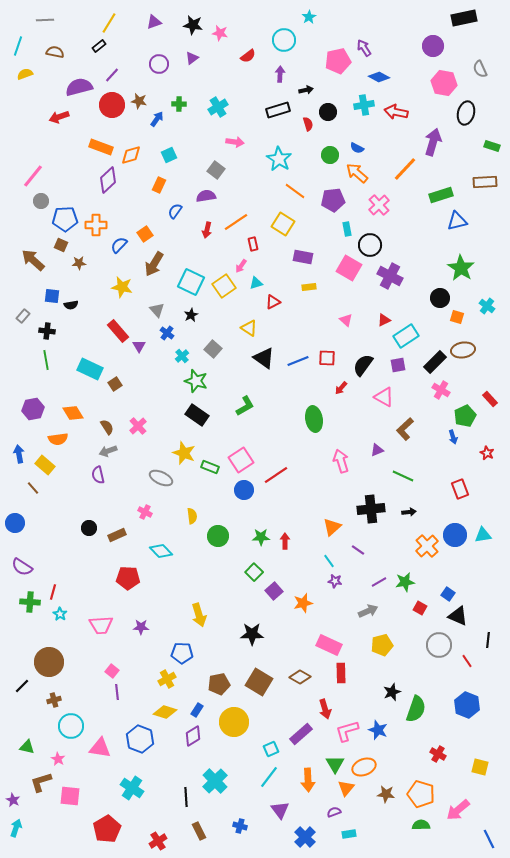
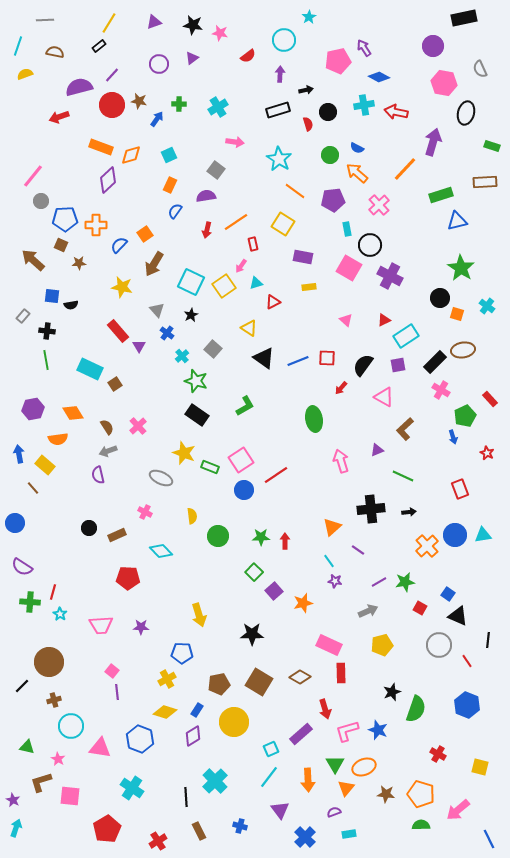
orange rectangle at (159, 185): moved 11 px right
orange square at (457, 317): moved 3 px up
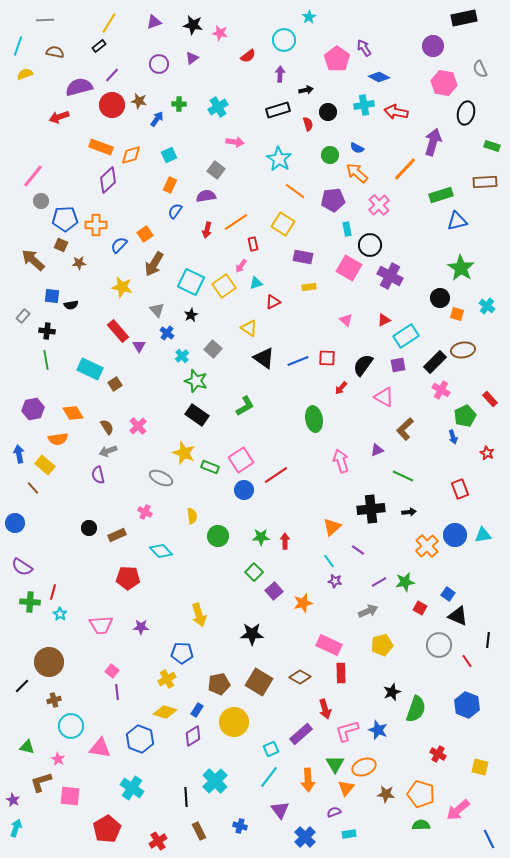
pink pentagon at (338, 61): moved 1 px left, 2 px up; rotated 25 degrees counterclockwise
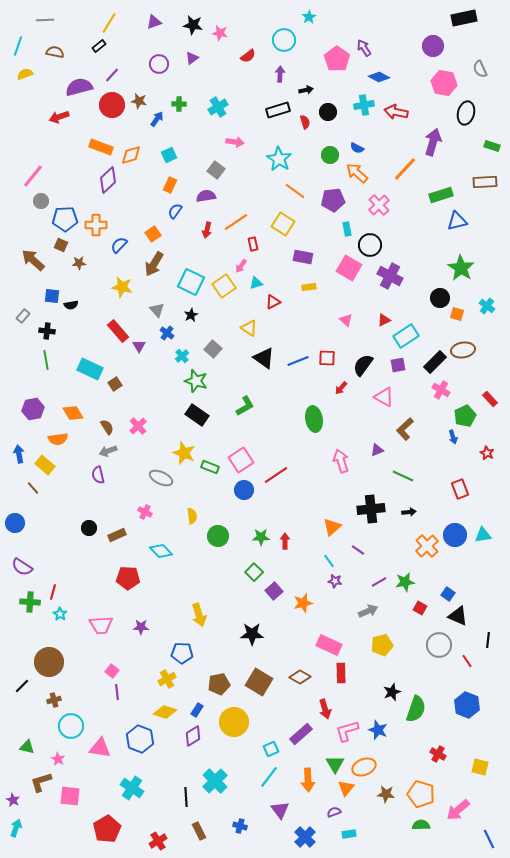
red semicircle at (308, 124): moved 3 px left, 2 px up
orange square at (145, 234): moved 8 px right
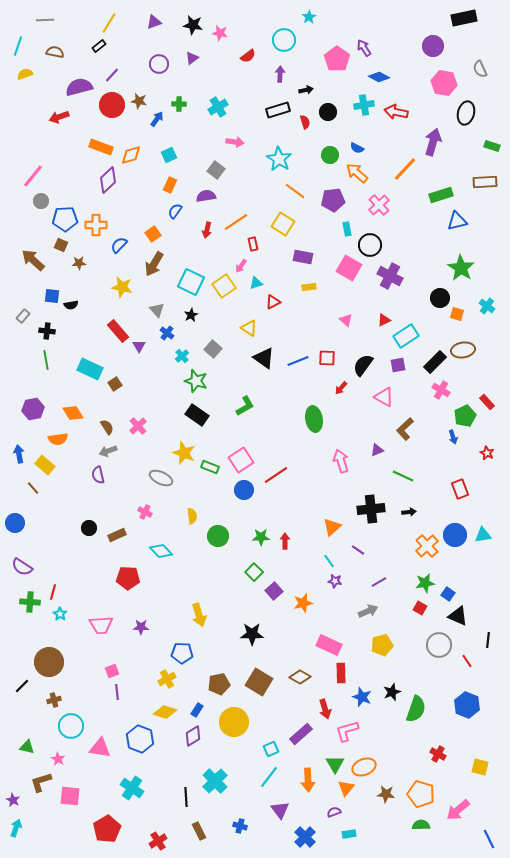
red rectangle at (490, 399): moved 3 px left, 3 px down
green star at (405, 582): moved 20 px right, 1 px down
pink square at (112, 671): rotated 32 degrees clockwise
blue star at (378, 730): moved 16 px left, 33 px up
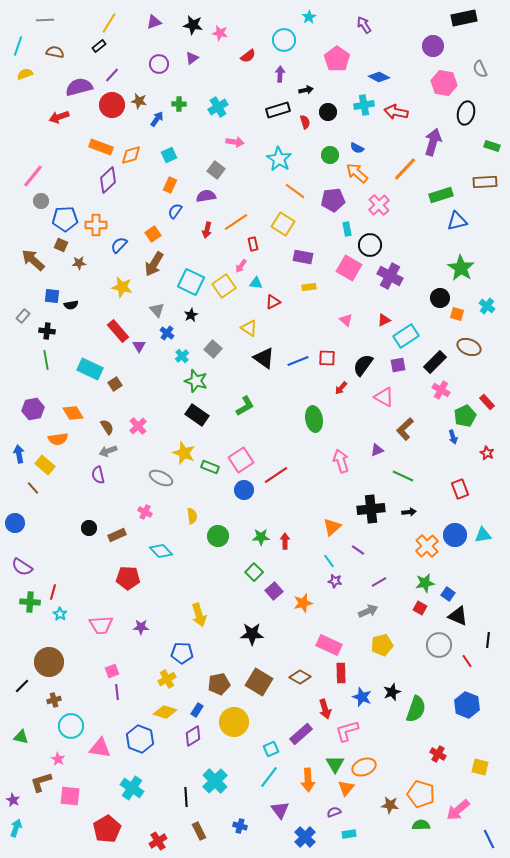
purple arrow at (364, 48): moved 23 px up
cyan triangle at (256, 283): rotated 24 degrees clockwise
brown ellipse at (463, 350): moved 6 px right, 3 px up; rotated 30 degrees clockwise
green triangle at (27, 747): moved 6 px left, 10 px up
brown star at (386, 794): moved 4 px right, 11 px down
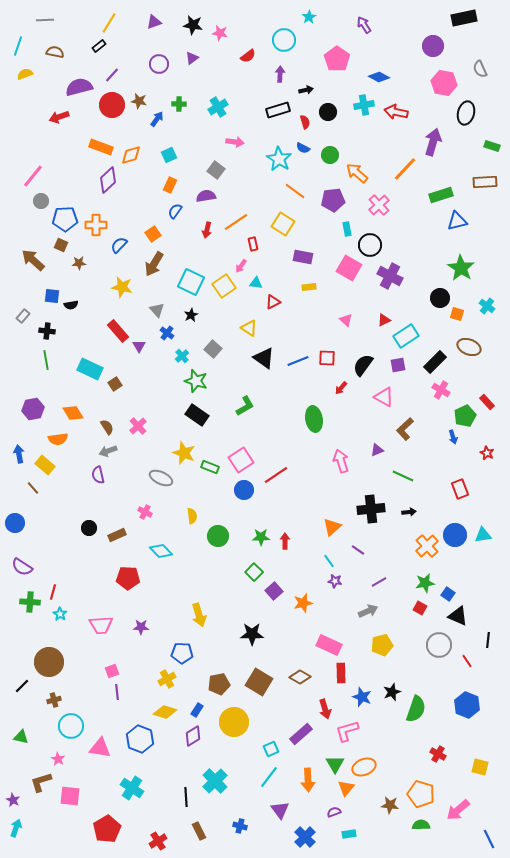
blue semicircle at (357, 148): moved 54 px left
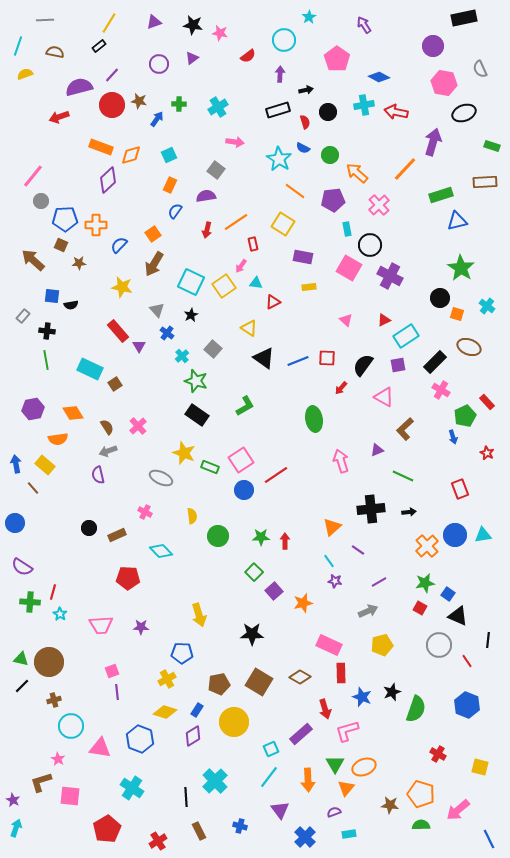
black ellipse at (466, 113): moved 2 px left; rotated 55 degrees clockwise
blue arrow at (19, 454): moved 3 px left, 10 px down
green triangle at (21, 737): moved 78 px up
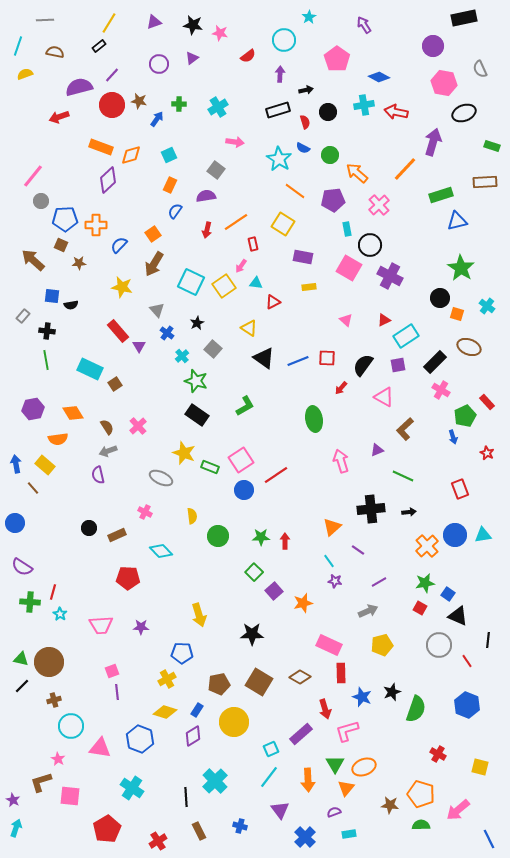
black star at (191, 315): moved 6 px right, 8 px down
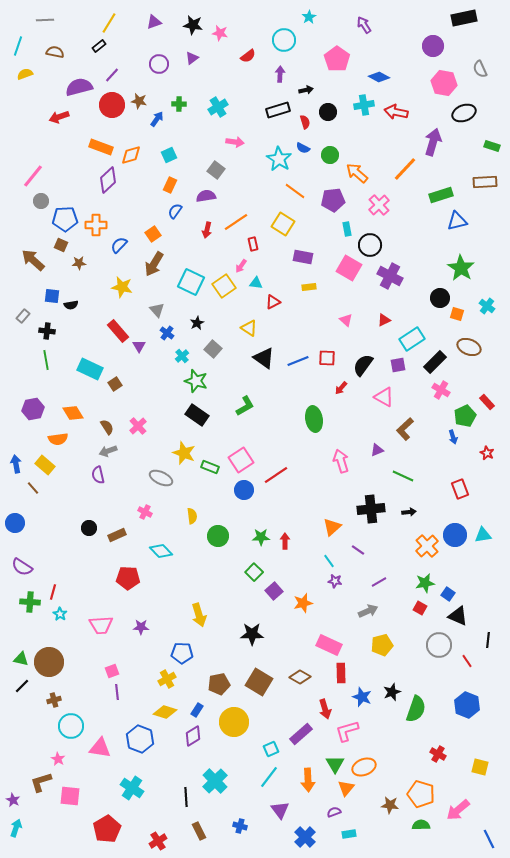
cyan rectangle at (406, 336): moved 6 px right, 3 px down
